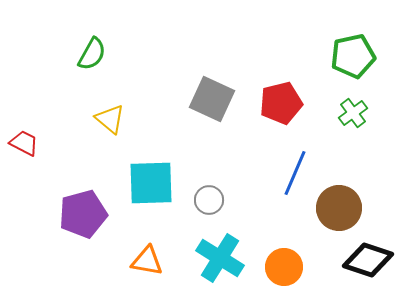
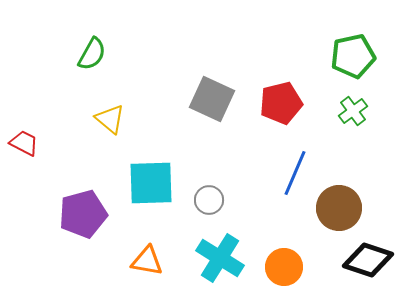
green cross: moved 2 px up
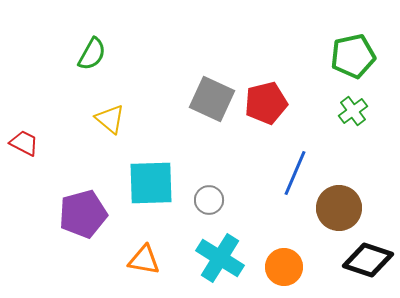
red pentagon: moved 15 px left
orange triangle: moved 3 px left, 1 px up
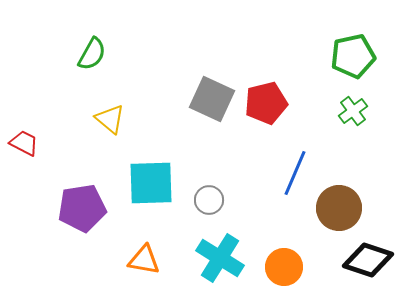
purple pentagon: moved 1 px left, 6 px up; rotated 6 degrees clockwise
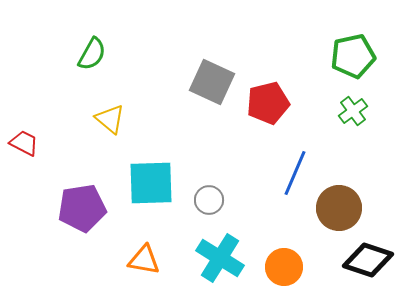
gray square: moved 17 px up
red pentagon: moved 2 px right
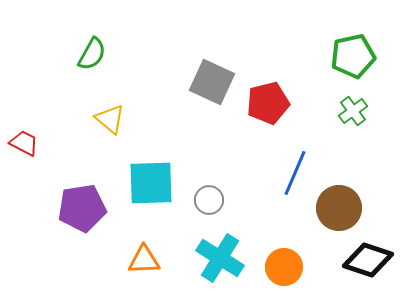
orange triangle: rotated 12 degrees counterclockwise
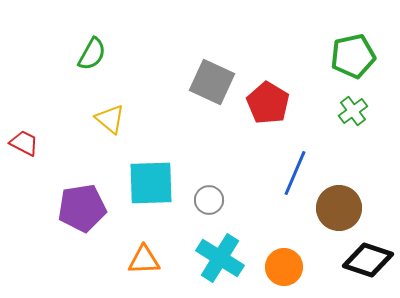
red pentagon: rotated 27 degrees counterclockwise
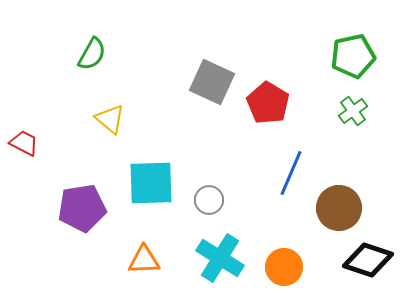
blue line: moved 4 px left
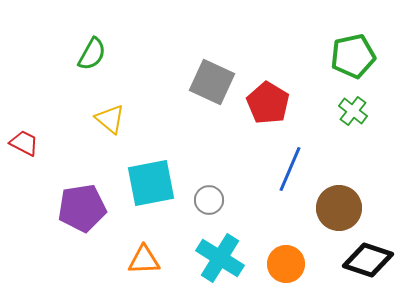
green cross: rotated 16 degrees counterclockwise
blue line: moved 1 px left, 4 px up
cyan square: rotated 9 degrees counterclockwise
orange circle: moved 2 px right, 3 px up
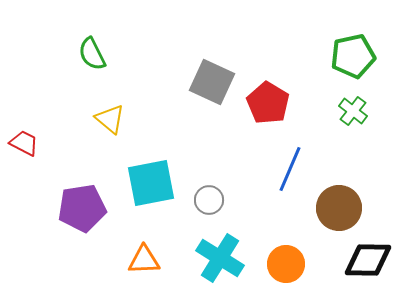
green semicircle: rotated 124 degrees clockwise
black diamond: rotated 18 degrees counterclockwise
